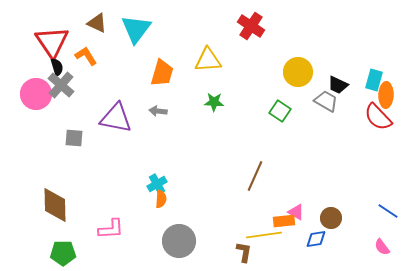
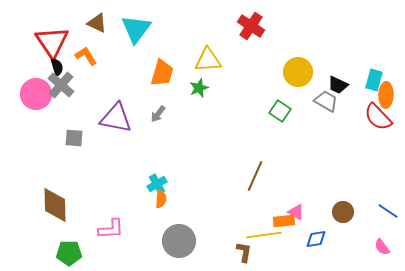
green star: moved 15 px left, 14 px up; rotated 24 degrees counterclockwise
gray arrow: moved 3 px down; rotated 60 degrees counterclockwise
brown circle: moved 12 px right, 6 px up
green pentagon: moved 6 px right
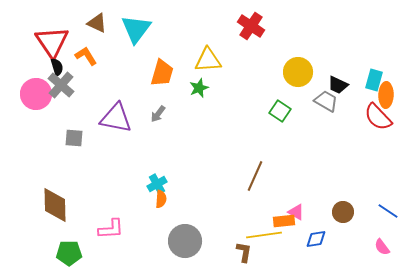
gray circle: moved 6 px right
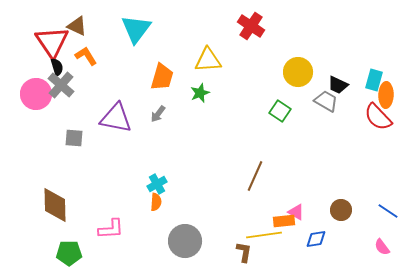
brown triangle: moved 20 px left, 3 px down
orange trapezoid: moved 4 px down
green star: moved 1 px right, 5 px down
orange semicircle: moved 5 px left, 3 px down
brown circle: moved 2 px left, 2 px up
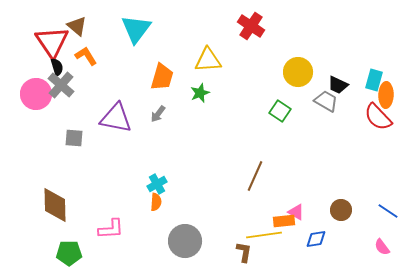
brown triangle: rotated 15 degrees clockwise
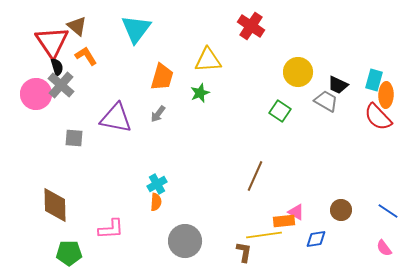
pink semicircle: moved 2 px right, 1 px down
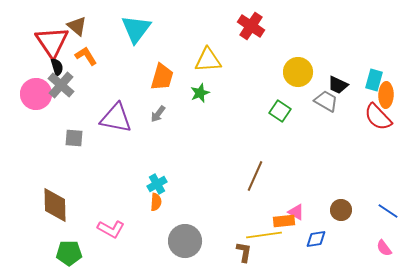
pink L-shape: rotated 32 degrees clockwise
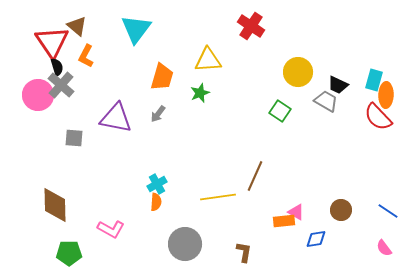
orange L-shape: rotated 120 degrees counterclockwise
pink circle: moved 2 px right, 1 px down
yellow line: moved 46 px left, 38 px up
gray circle: moved 3 px down
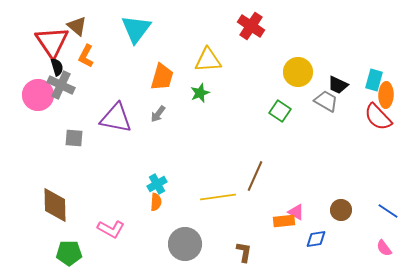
gray cross: rotated 16 degrees counterclockwise
